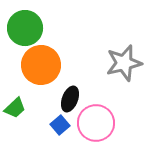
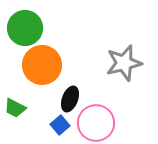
orange circle: moved 1 px right
green trapezoid: rotated 70 degrees clockwise
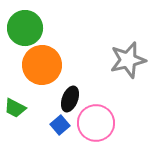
gray star: moved 4 px right, 3 px up
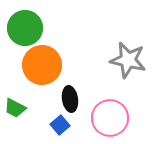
gray star: rotated 27 degrees clockwise
black ellipse: rotated 30 degrees counterclockwise
pink circle: moved 14 px right, 5 px up
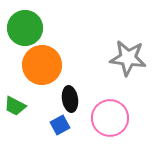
gray star: moved 2 px up; rotated 6 degrees counterclockwise
green trapezoid: moved 2 px up
blue square: rotated 12 degrees clockwise
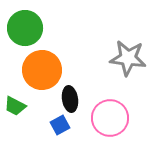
orange circle: moved 5 px down
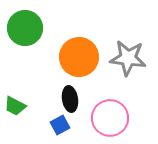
orange circle: moved 37 px right, 13 px up
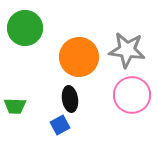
gray star: moved 1 px left, 8 px up
green trapezoid: rotated 25 degrees counterclockwise
pink circle: moved 22 px right, 23 px up
